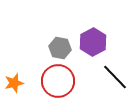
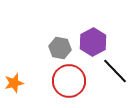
black line: moved 6 px up
red circle: moved 11 px right
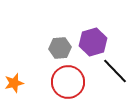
purple hexagon: rotated 12 degrees clockwise
gray hexagon: rotated 15 degrees counterclockwise
red circle: moved 1 px left, 1 px down
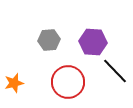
purple hexagon: rotated 20 degrees clockwise
gray hexagon: moved 11 px left, 8 px up
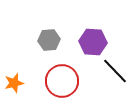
red circle: moved 6 px left, 1 px up
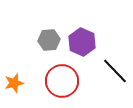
purple hexagon: moved 11 px left; rotated 20 degrees clockwise
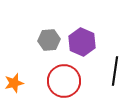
black line: rotated 52 degrees clockwise
red circle: moved 2 px right
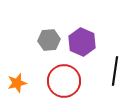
orange star: moved 3 px right
